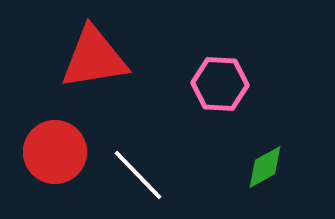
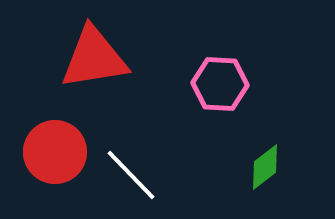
green diamond: rotated 9 degrees counterclockwise
white line: moved 7 px left
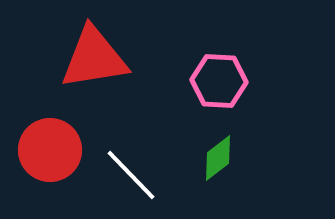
pink hexagon: moved 1 px left, 3 px up
red circle: moved 5 px left, 2 px up
green diamond: moved 47 px left, 9 px up
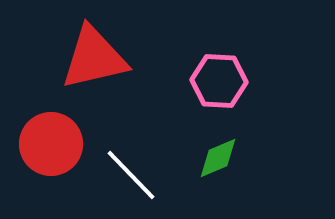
red triangle: rotated 4 degrees counterclockwise
red circle: moved 1 px right, 6 px up
green diamond: rotated 15 degrees clockwise
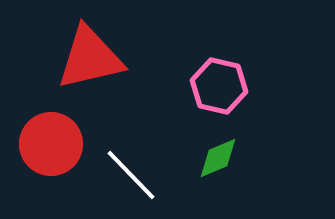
red triangle: moved 4 px left
pink hexagon: moved 5 px down; rotated 10 degrees clockwise
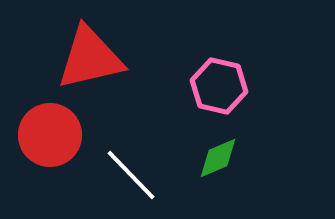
red circle: moved 1 px left, 9 px up
